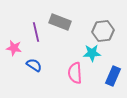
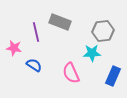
pink semicircle: moved 4 px left; rotated 20 degrees counterclockwise
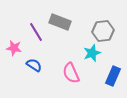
purple line: rotated 18 degrees counterclockwise
cyan star: rotated 18 degrees counterclockwise
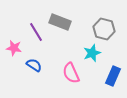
gray hexagon: moved 1 px right, 2 px up; rotated 20 degrees clockwise
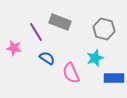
cyan star: moved 3 px right, 5 px down
blue semicircle: moved 13 px right, 7 px up
blue rectangle: moved 1 px right, 2 px down; rotated 66 degrees clockwise
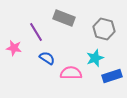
gray rectangle: moved 4 px right, 4 px up
pink semicircle: rotated 115 degrees clockwise
blue rectangle: moved 2 px left, 2 px up; rotated 18 degrees counterclockwise
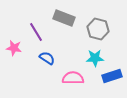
gray hexagon: moved 6 px left
cyan star: rotated 18 degrees clockwise
pink semicircle: moved 2 px right, 5 px down
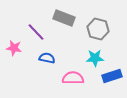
purple line: rotated 12 degrees counterclockwise
blue semicircle: rotated 21 degrees counterclockwise
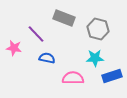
purple line: moved 2 px down
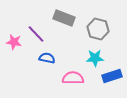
pink star: moved 6 px up
